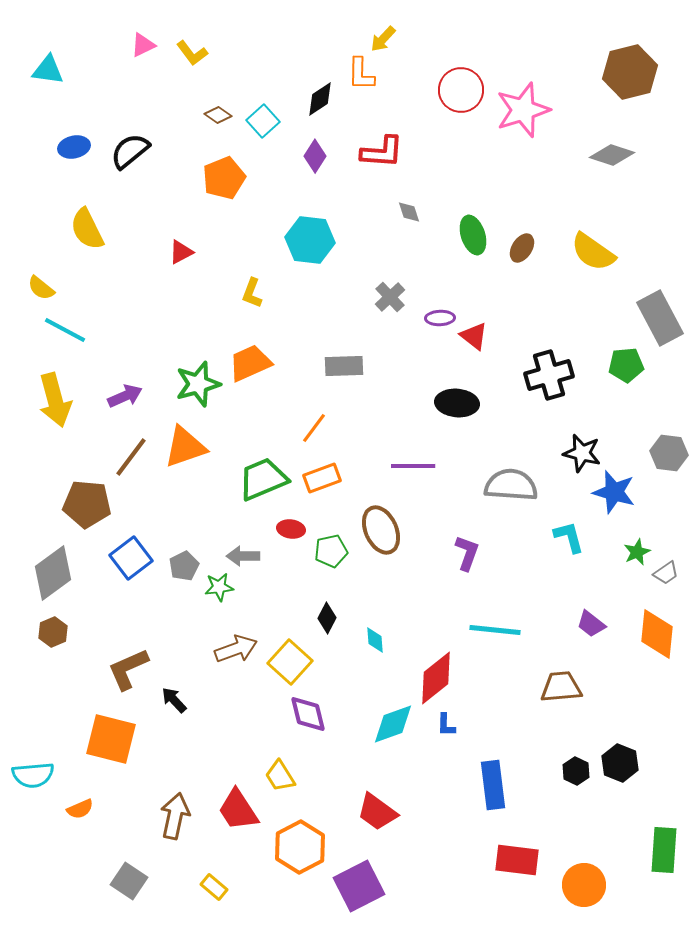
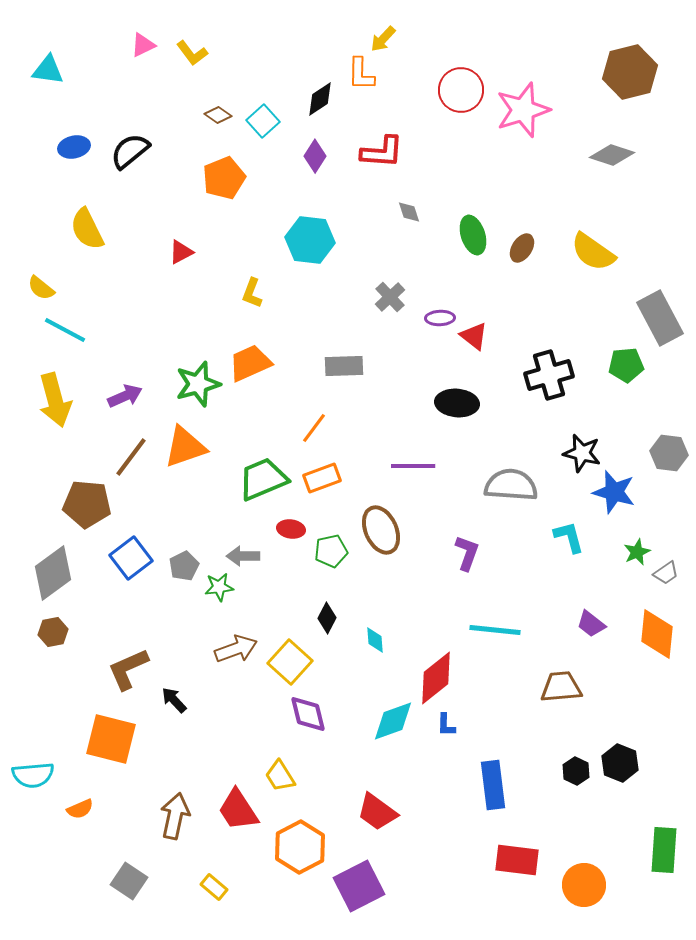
brown hexagon at (53, 632): rotated 12 degrees clockwise
cyan diamond at (393, 724): moved 3 px up
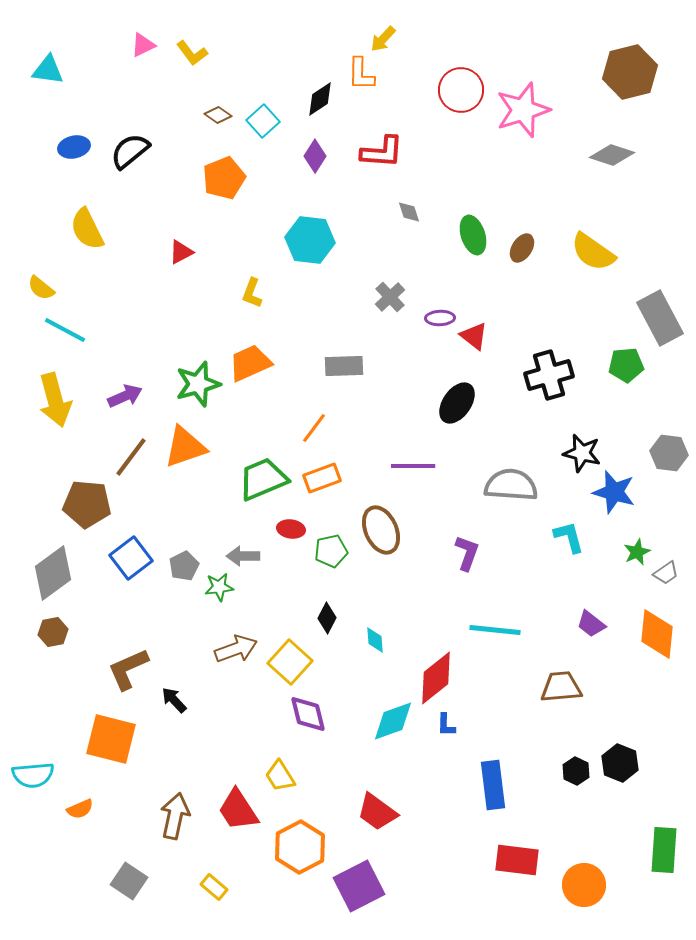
black ellipse at (457, 403): rotated 60 degrees counterclockwise
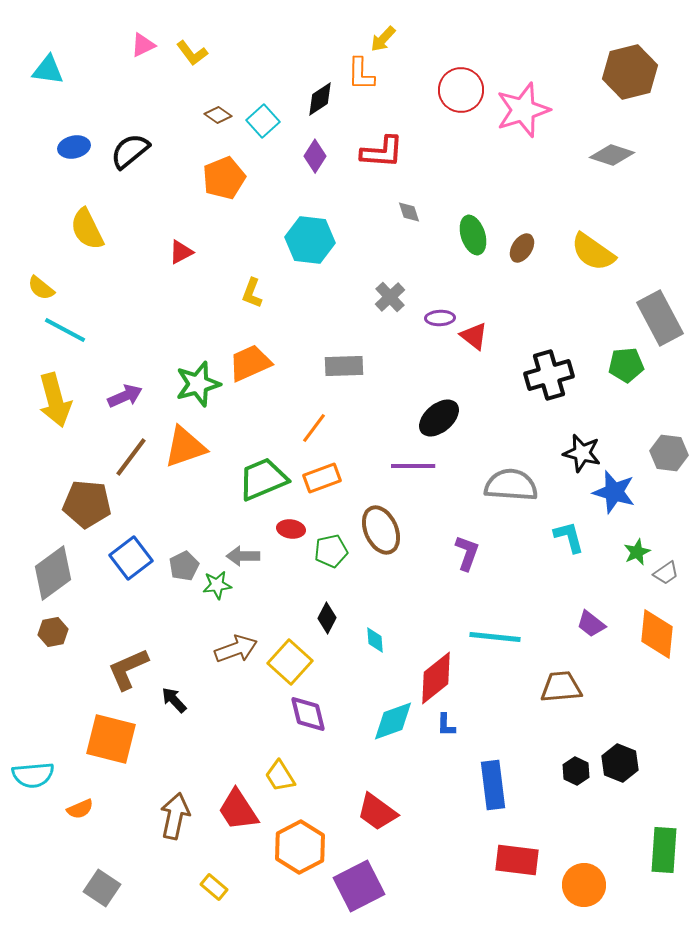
black ellipse at (457, 403): moved 18 px left, 15 px down; rotated 15 degrees clockwise
green star at (219, 587): moved 2 px left, 2 px up
cyan line at (495, 630): moved 7 px down
gray square at (129, 881): moved 27 px left, 7 px down
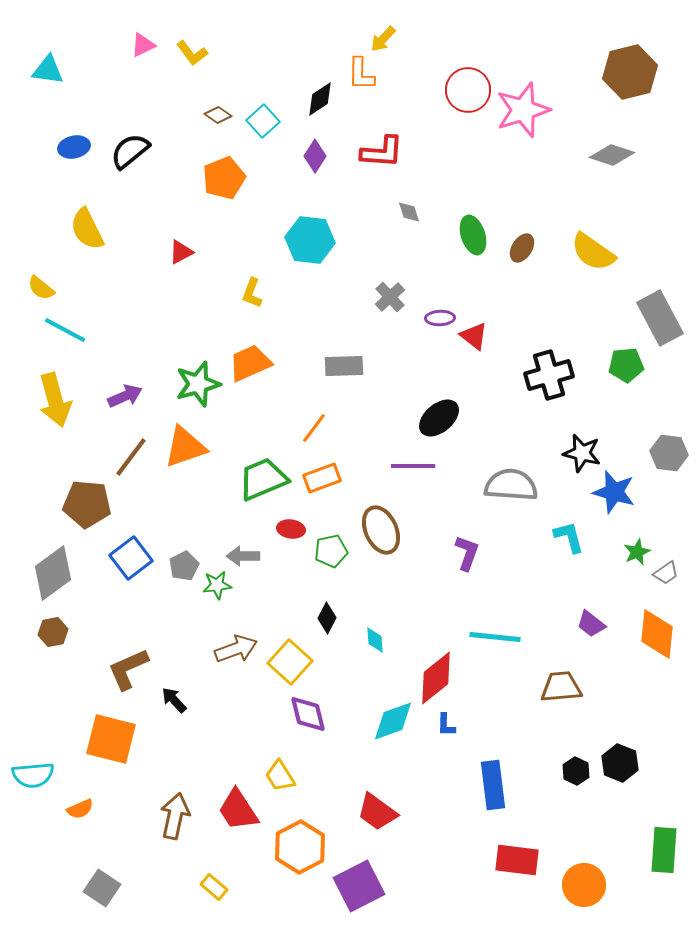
red circle at (461, 90): moved 7 px right
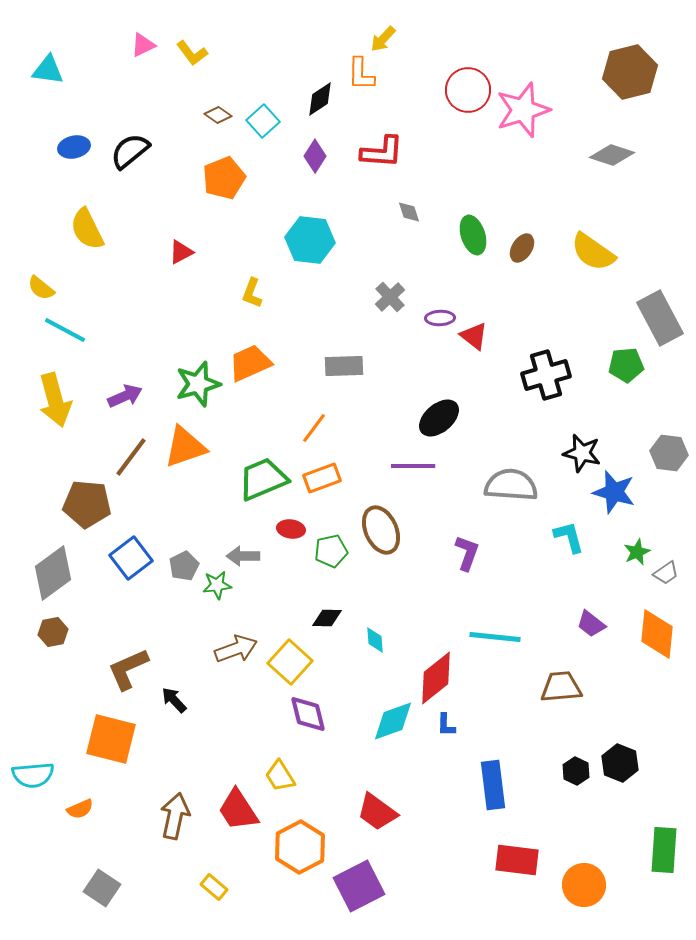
black cross at (549, 375): moved 3 px left
black diamond at (327, 618): rotated 64 degrees clockwise
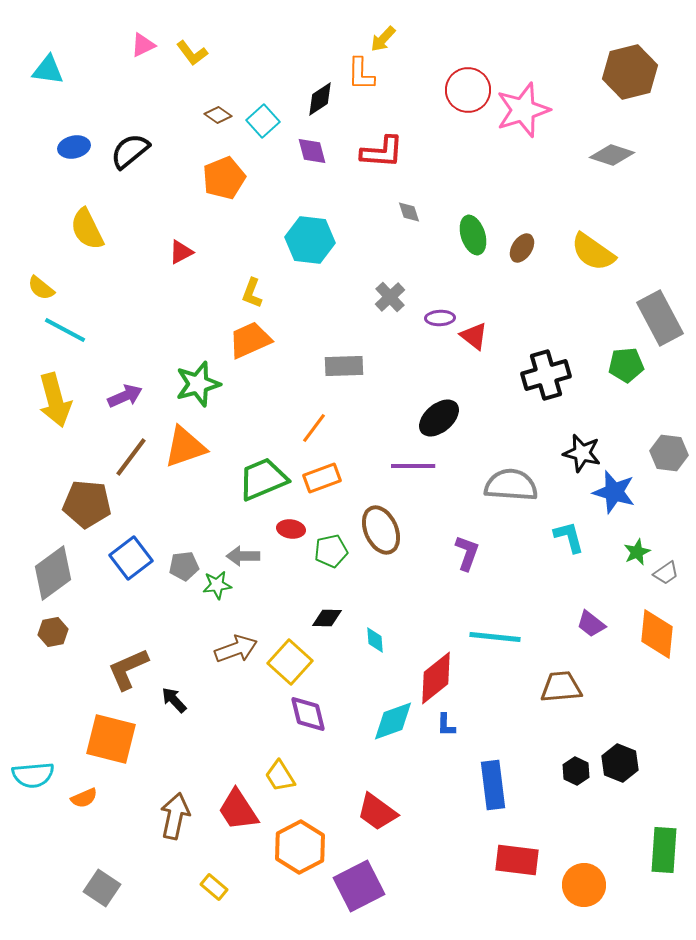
purple diamond at (315, 156): moved 3 px left, 5 px up; rotated 48 degrees counterclockwise
orange trapezoid at (250, 363): moved 23 px up
gray pentagon at (184, 566): rotated 20 degrees clockwise
orange semicircle at (80, 809): moved 4 px right, 11 px up
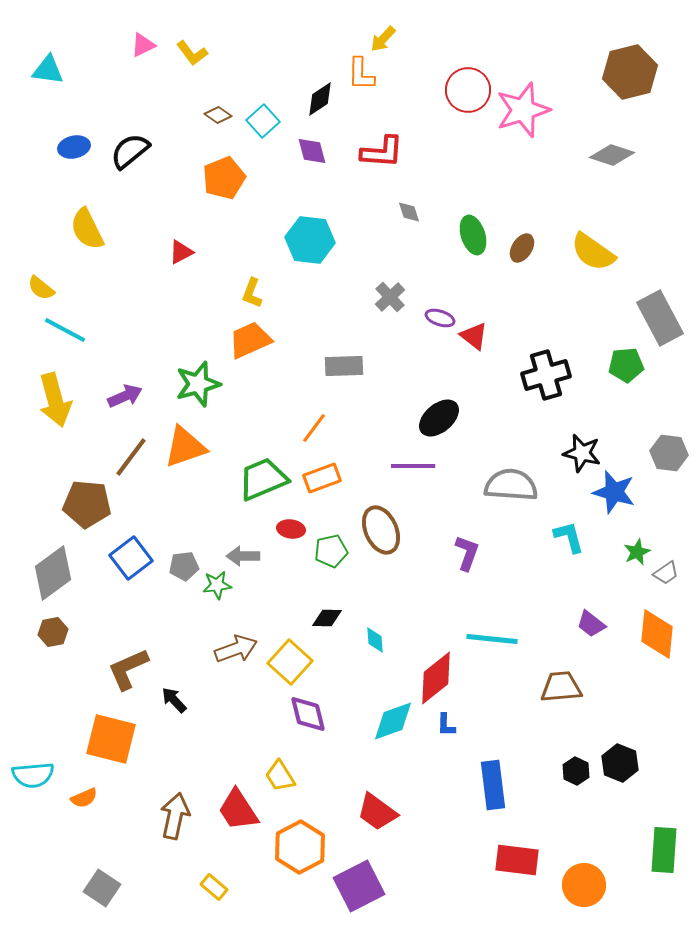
purple ellipse at (440, 318): rotated 20 degrees clockwise
cyan line at (495, 637): moved 3 px left, 2 px down
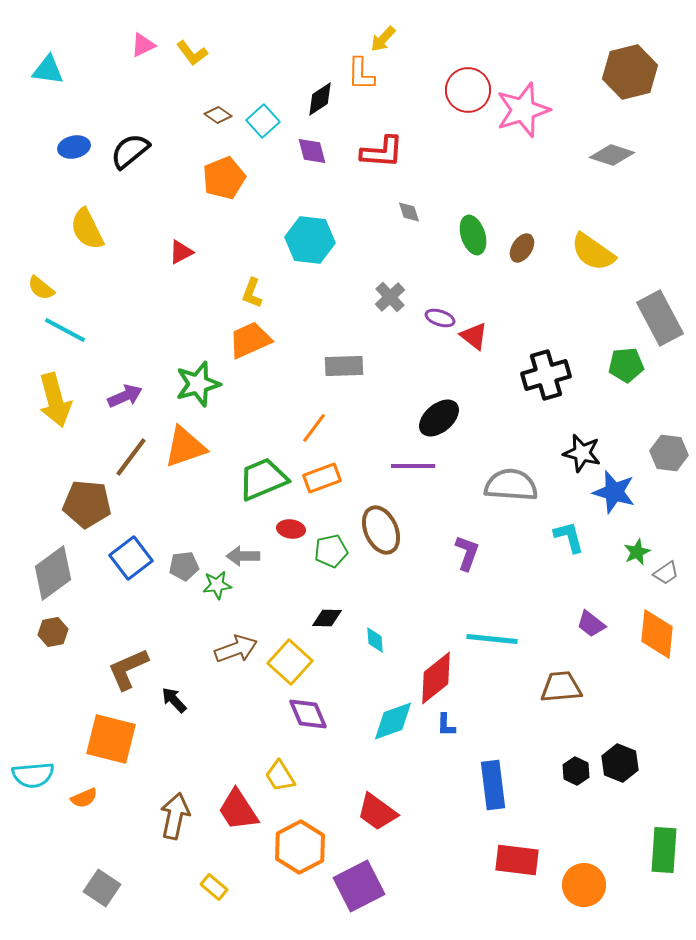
purple diamond at (308, 714): rotated 9 degrees counterclockwise
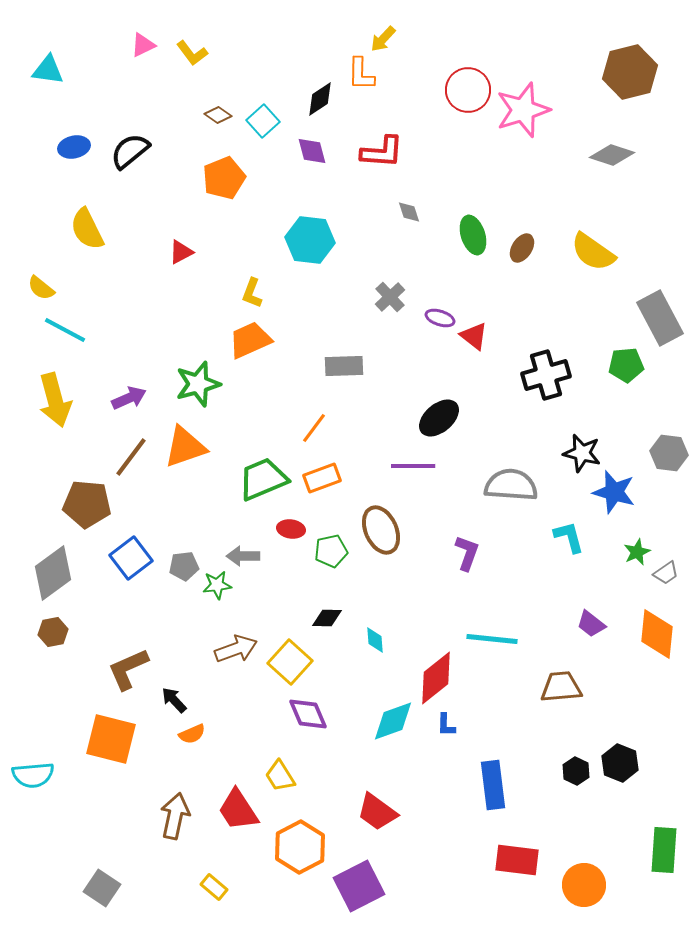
purple arrow at (125, 396): moved 4 px right, 2 px down
orange semicircle at (84, 798): moved 108 px right, 64 px up
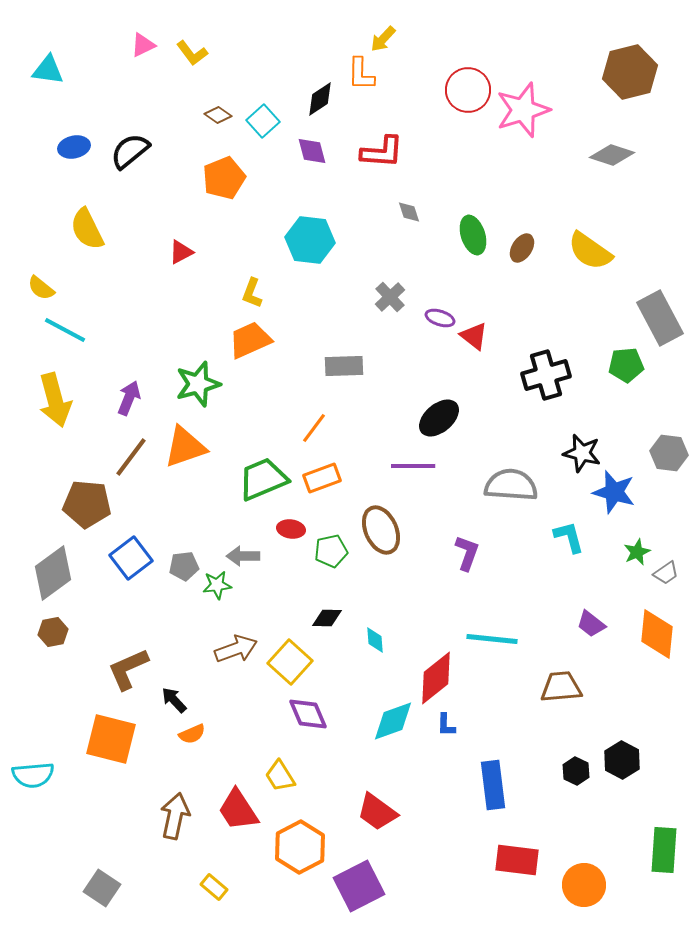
yellow semicircle at (593, 252): moved 3 px left, 1 px up
purple arrow at (129, 398): rotated 44 degrees counterclockwise
black hexagon at (620, 763): moved 2 px right, 3 px up; rotated 6 degrees clockwise
